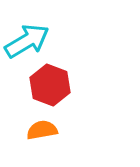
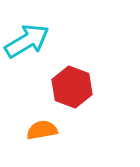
red hexagon: moved 22 px right, 2 px down
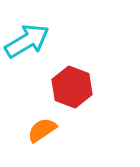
orange semicircle: rotated 24 degrees counterclockwise
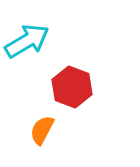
orange semicircle: rotated 28 degrees counterclockwise
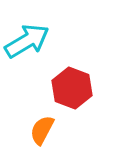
red hexagon: moved 1 px down
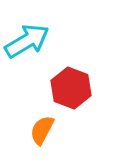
red hexagon: moved 1 px left
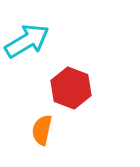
orange semicircle: rotated 16 degrees counterclockwise
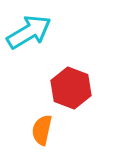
cyan arrow: moved 2 px right, 9 px up
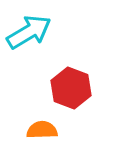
orange semicircle: rotated 76 degrees clockwise
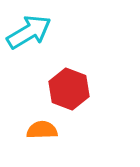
red hexagon: moved 2 px left, 1 px down
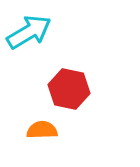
red hexagon: rotated 9 degrees counterclockwise
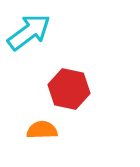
cyan arrow: rotated 6 degrees counterclockwise
